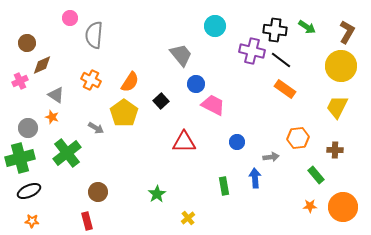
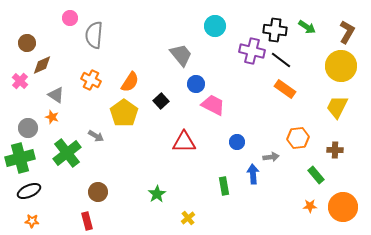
pink cross at (20, 81): rotated 21 degrees counterclockwise
gray arrow at (96, 128): moved 8 px down
blue arrow at (255, 178): moved 2 px left, 4 px up
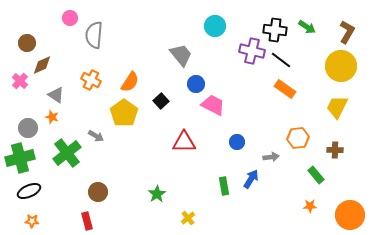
blue arrow at (253, 174): moved 2 px left, 5 px down; rotated 36 degrees clockwise
orange circle at (343, 207): moved 7 px right, 8 px down
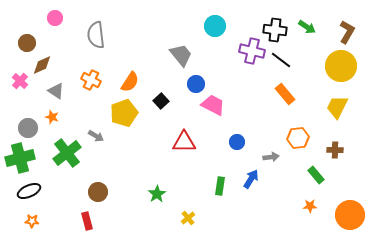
pink circle at (70, 18): moved 15 px left
gray semicircle at (94, 35): moved 2 px right; rotated 12 degrees counterclockwise
orange rectangle at (285, 89): moved 5 px down; rotated 15 degrees clockwise
gray triangle at (56, 95): moved 4 px up
yellow pentagon at (124, 113): rotated 16 degrees clockwise
green rectangle at (224, 186): moved 4 px left; rotated 18 degrees clockwise
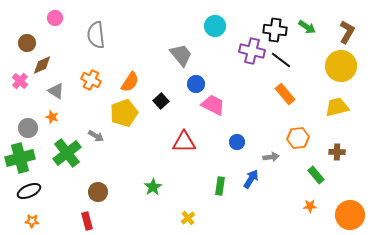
yellow trapezoid at (337, 107): rotated 50 degrees clockwise
brown cross at (335, 150): moved 2 px right, 2 px down
green star at (157, 194): moved 4 px left, 7 px up
